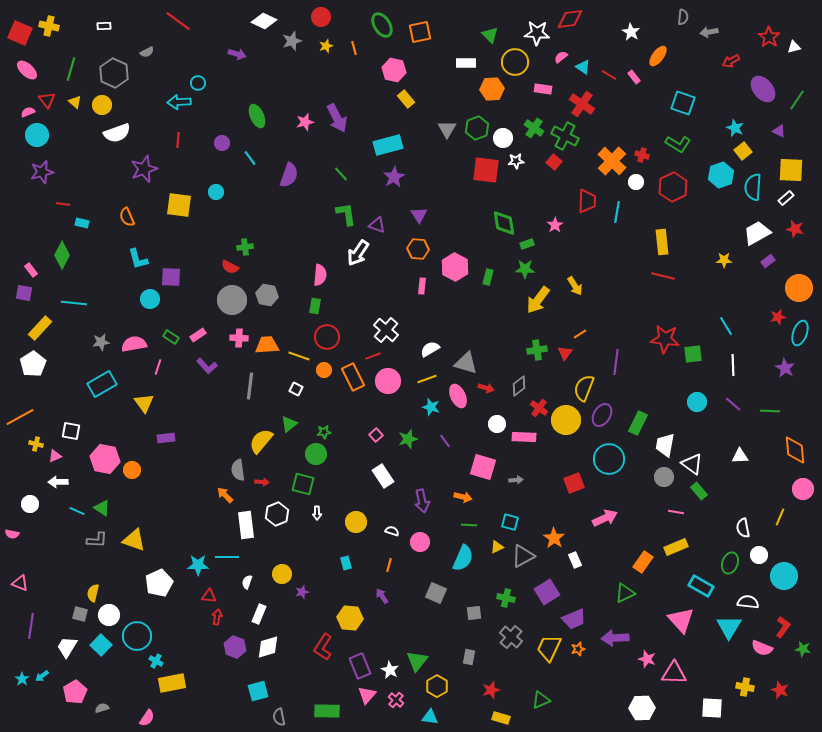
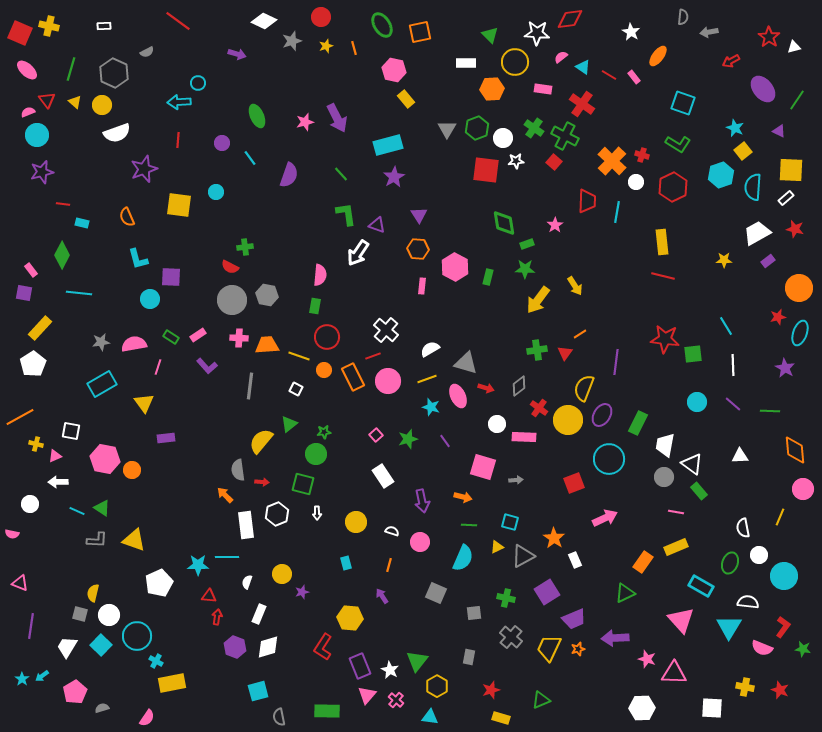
cyan line at (74, 303): moved 5 px right, 10 px up
yellow circle at (566, 420): moved 2 px right
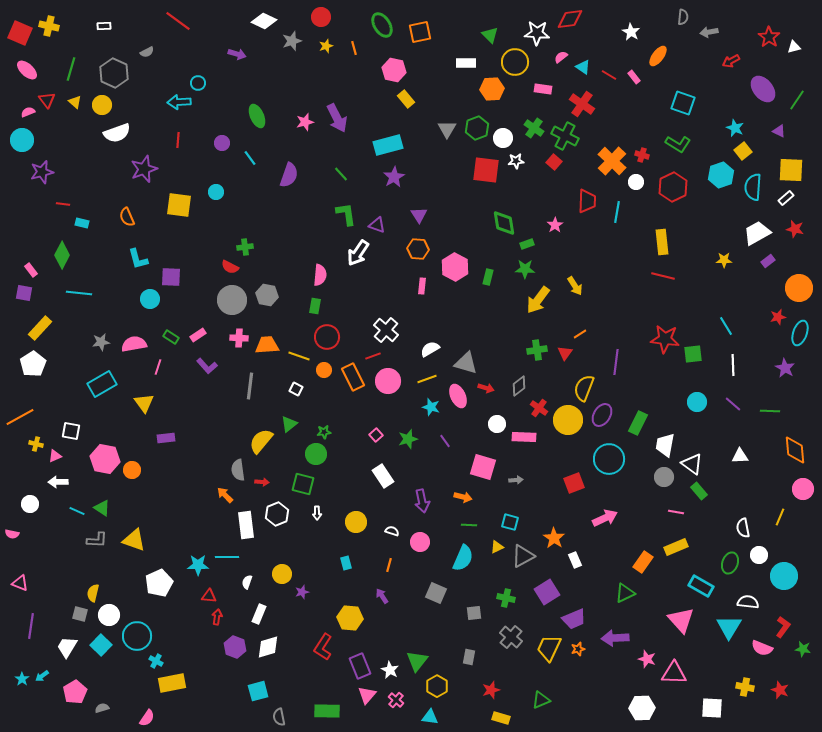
cyan circle at (37, 135): moved 15 px left, 5 px down
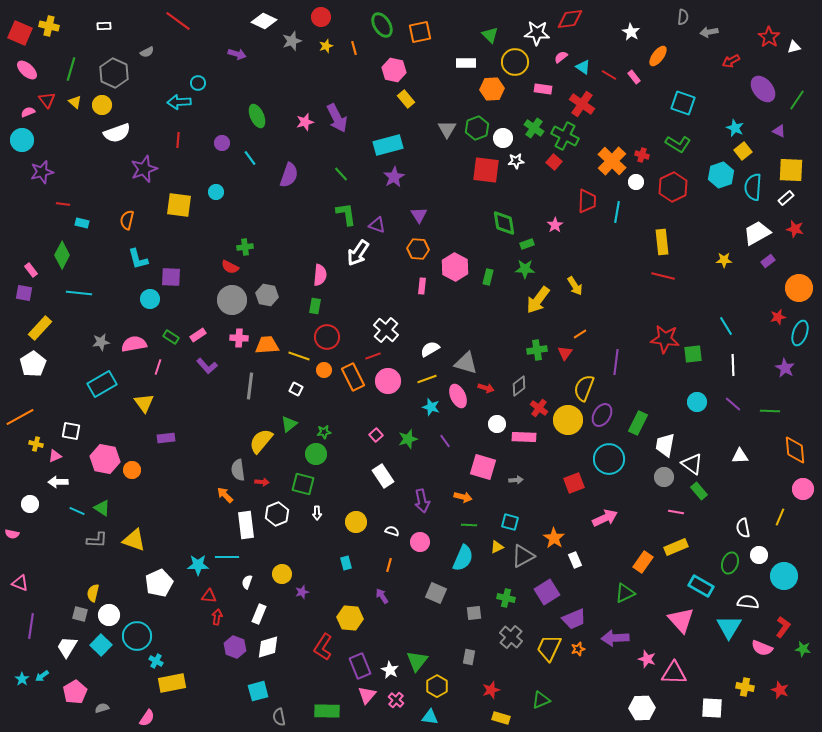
orange semicircle at (127, 217): moved 3 px down; rotated 36 degrees clockwise
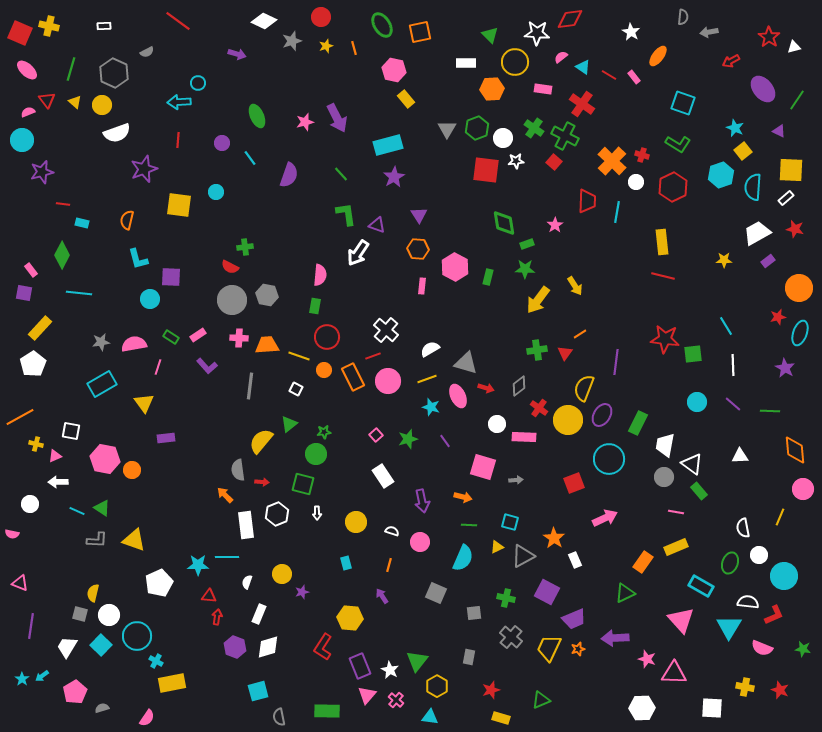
purple square at (547, 592): rotated 30 degrees counterclockwise
red L-shape at (783, 627): moved 9 px left, 12 px up; rotated 30 degrees clockwise
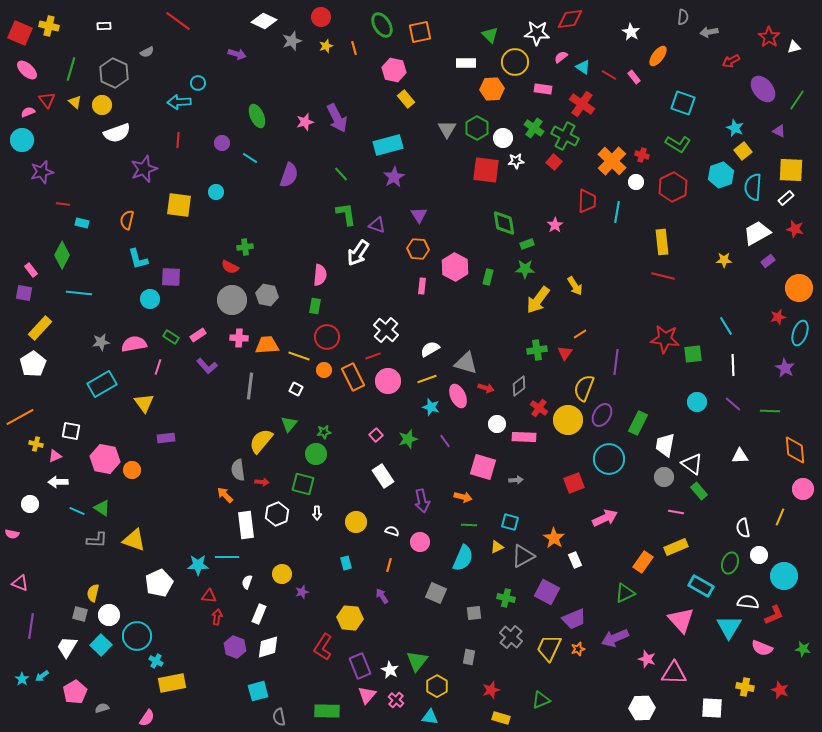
green hexagon at (477, 128): rotated 10 degrees counterclockwise
cyan line at (250, 158): rotated 21 degrees counterclockwise
green triangle at (289, 424): rotated 12 degrees counterclockwise
purple arrow at (615, 638): rotated 20 degrees counterclockwise
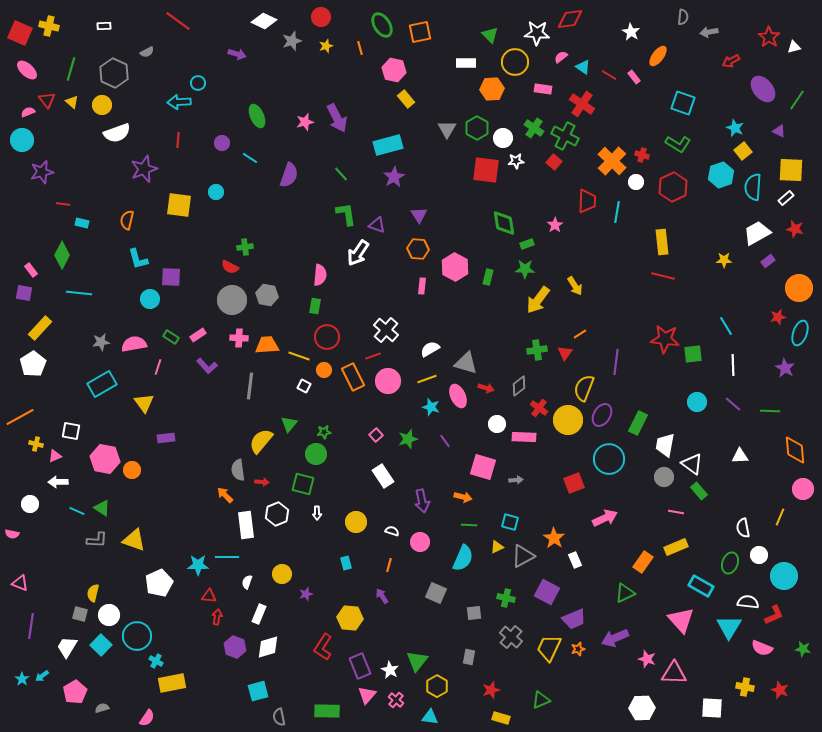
orange line at (354, 48): moved 6 px right
yellow triangle at (75, 102): moved 3 px left
white square at (296, 389): moved 8 px right, 3 px up
purple star at (302, 592): moved 4 px right, 2 px down
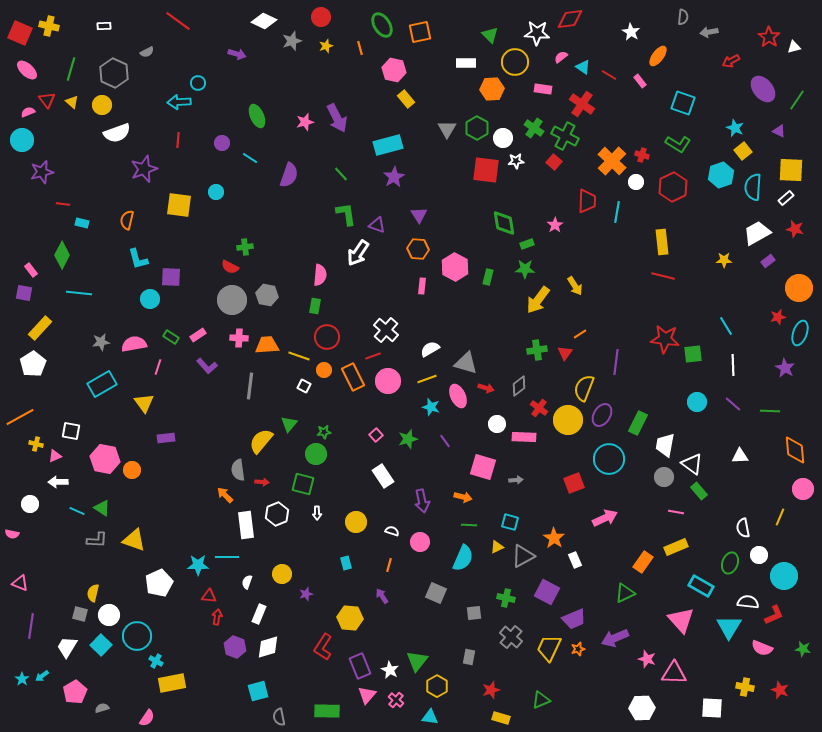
pink rectangle at (634, 77): moved 6 px right, 4 px down
